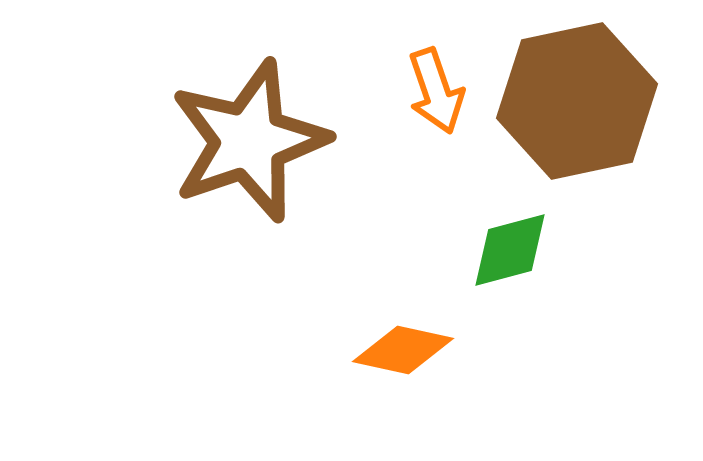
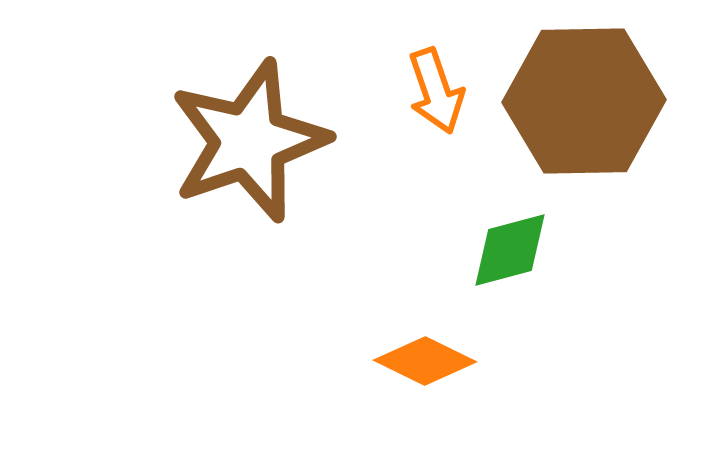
brown hexagon: moved 7 px right; rotated 11 degrees clockwise
orange diamond: moved 22 px right, 11 px down; rotated 14 degrees clockwise
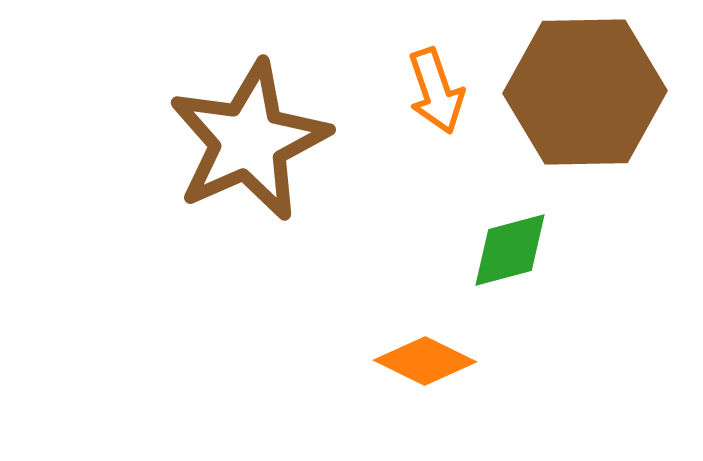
brown hexagon: moved 1 px right, 9 px up
brown star: rotated 5 degrees counterclockwise
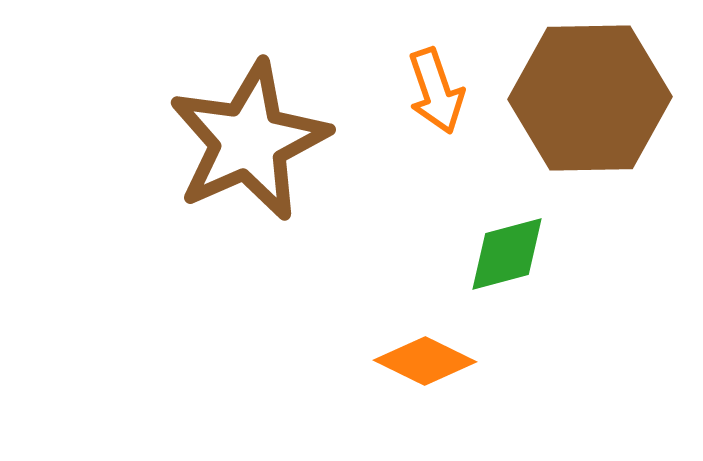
brown hexagon: moved 5 px right, 6 px down
green diamond: moved 3 px left, 4 px down
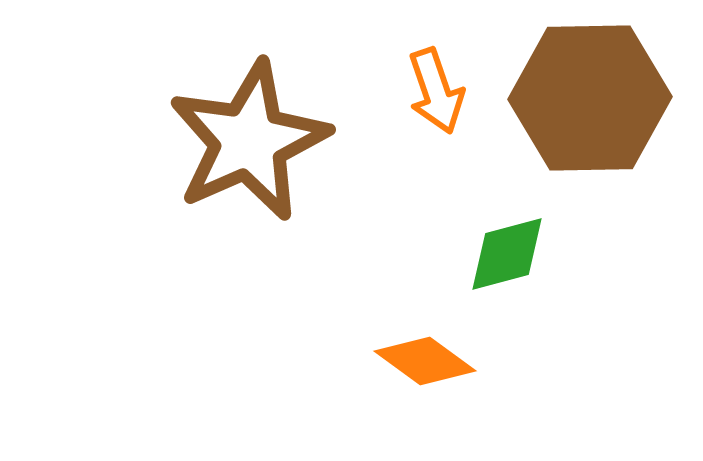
orange diamond: rotated 10 degrees clockwise
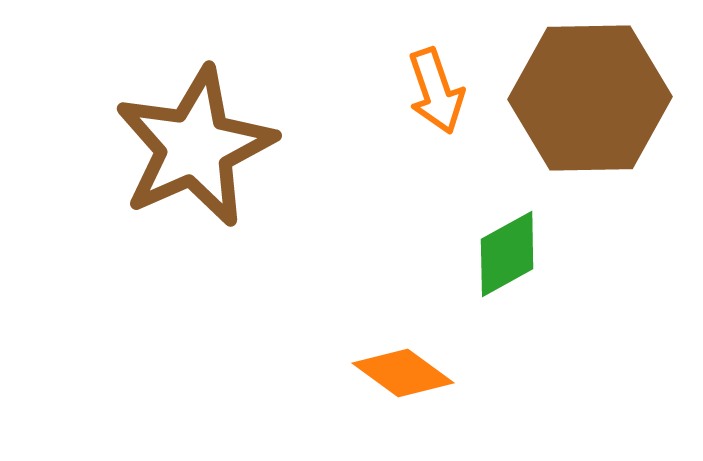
brown star: moved 54 px left, 6 px down
green diamond: rotated 14 degrees counterclockwise
orange diamond: moved 22 px left, 12 px down
